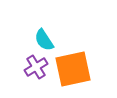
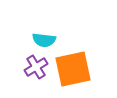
cyan semicircle: rotated 50 degrees counterclockwise
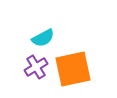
cyan semicircle: moved 1 px left, 2 px up; rotated 35 degrees counterclockwise
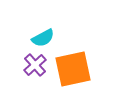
purple cross: moved 1 px left, 2 px up; rotated 10 degrees counterclockwise
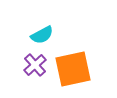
cyan semicircle: moved 1 px left, 3 px up
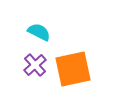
cyan semicircle: moved 3 px left, 3 px up; rotated 125 degrees counterclockwise
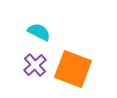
orange square: rotated 33 degrees clockwise
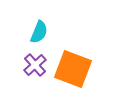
cyan semicircle: rotated 85 degrees clockwise
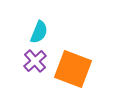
purple cross: moved 4 px up
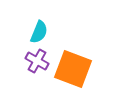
purple cross: moved 2 px right; rotated 20 degrees counterclockwise
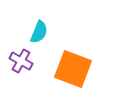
purple cross: moved 16 px left
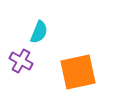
orange square: moved 5 px right, 3 px down; rotated 33 degrees counterclockwise
